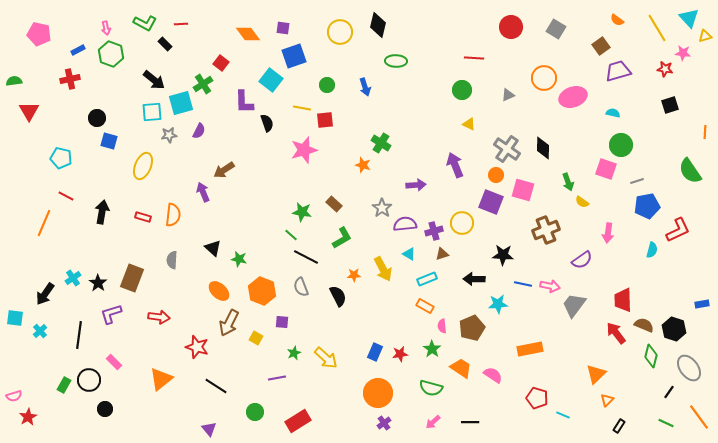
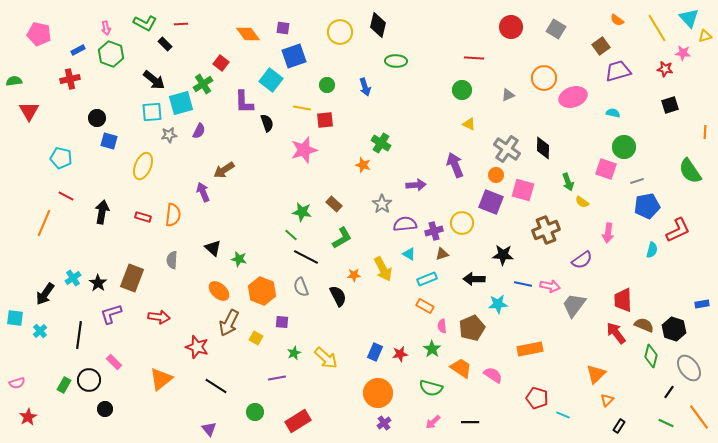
green circle at (621, 145): moved 3 px right, 2 px down
gray star at (382, 208): moved 4 px up
pink semicircle at (14, 396): moved 3 px right, 13 px up
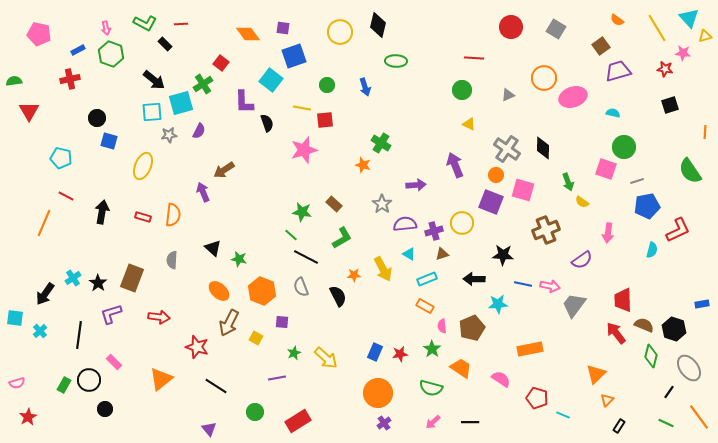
pink semicircle at (493, 375): moved 8 px right, 4 px down
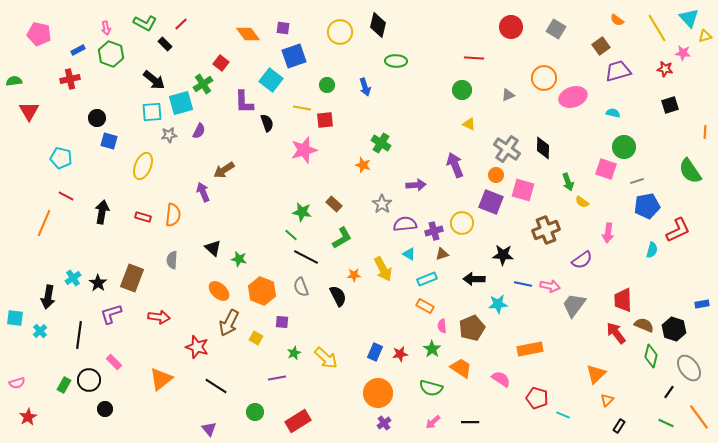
red line at (181, 24): rotated 40 degrees counterclockwise
black arrow at (45, 294): moved 3 px right, 3 px down; rotated 25 degrees counterclockwise
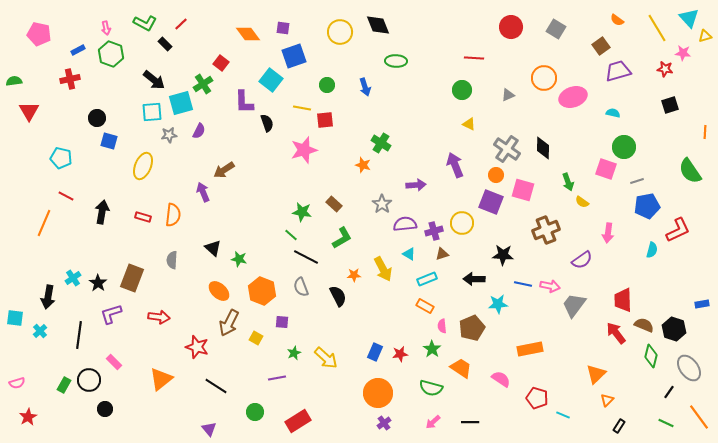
black diamond at (378, 25): rotated 35 degrees counterclockwise
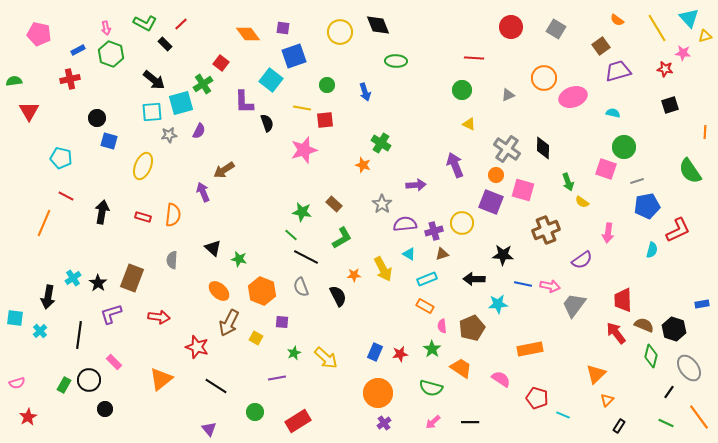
blue arrow at (365, 87): moved 5 px down
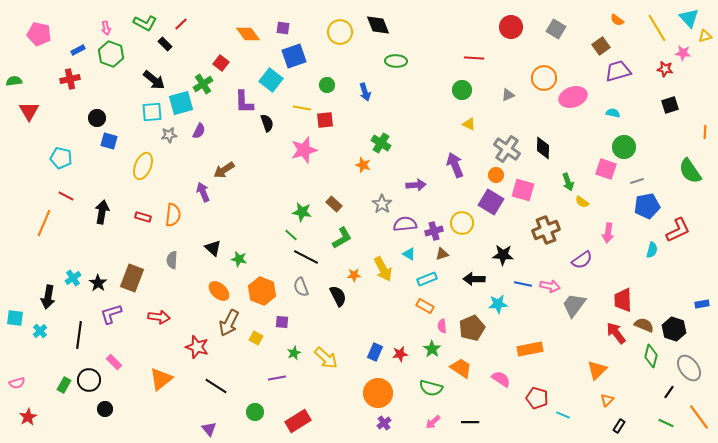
purple square at (491, 202): rotated 10 degrees clockwise
orange triangle at (596, 374): moved 1 px right, 4 px up
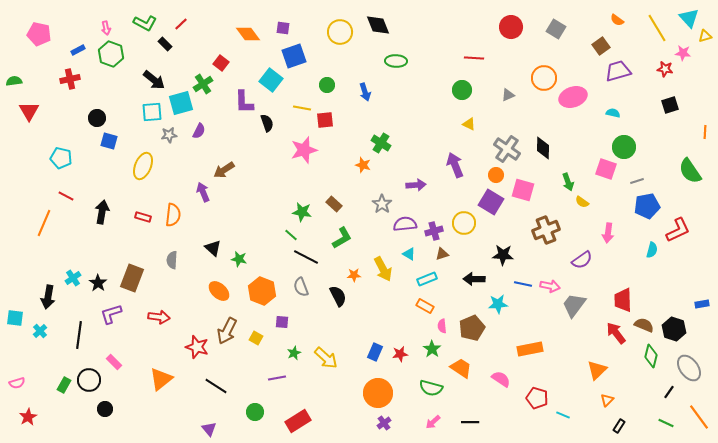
yellow circle at (462, 223): moved 2 px right
brown arrow at (229, 323): moved 2 px left, 8 px down
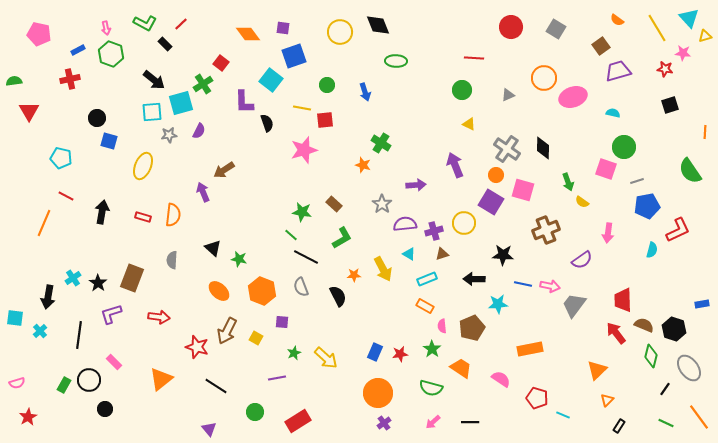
black line at (669, 392): moved 4 px left, 3 px up
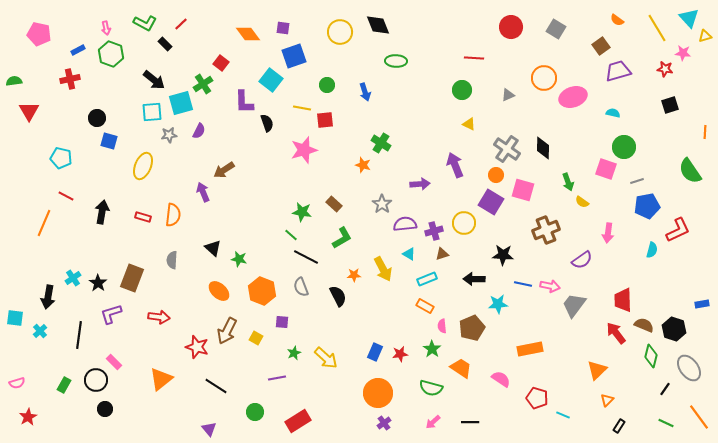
purple arrow at (416, 185): moved 4 px right, 1 px up
black circle at (89, 380): moved 7 px right
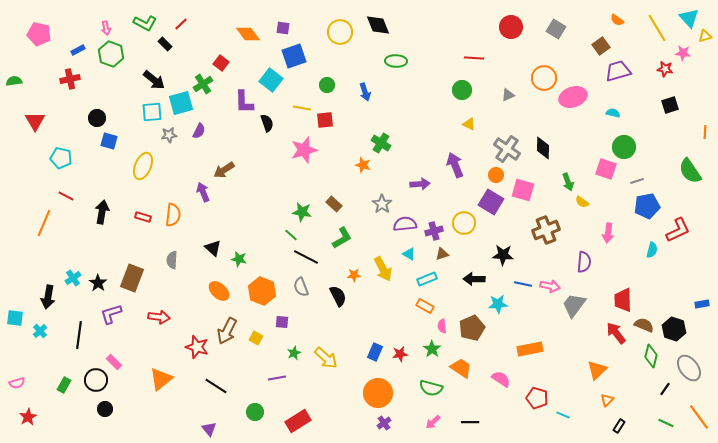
red triangle at (29, 111): moved 6 px right, 10 px down
purple semicircle at (582, 260): moved 2 px right, 2 px down; rotated 50 degrees counterclockwise
